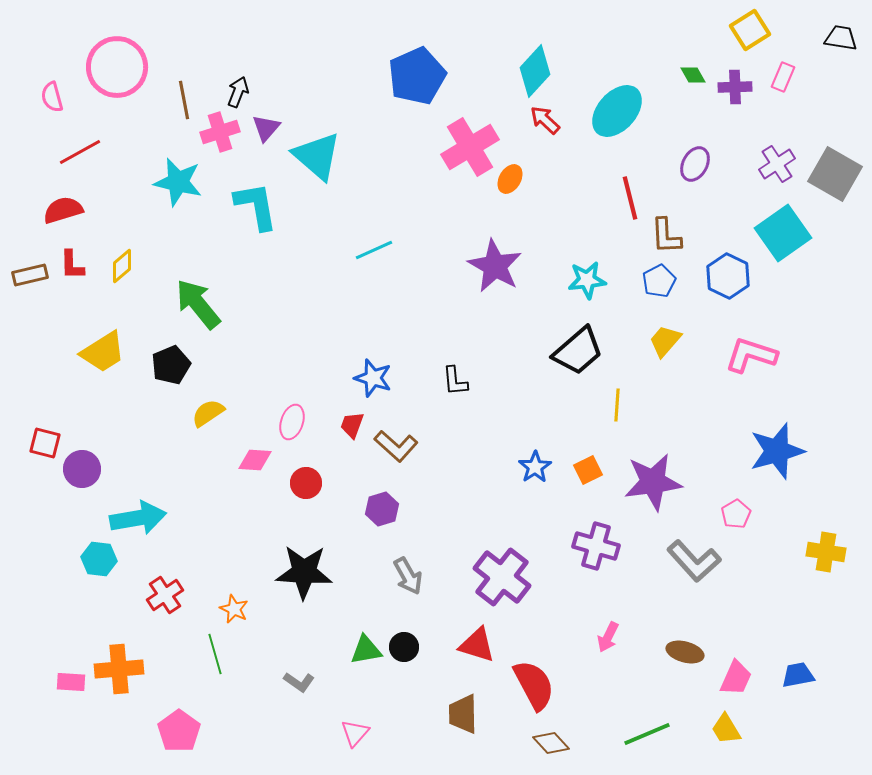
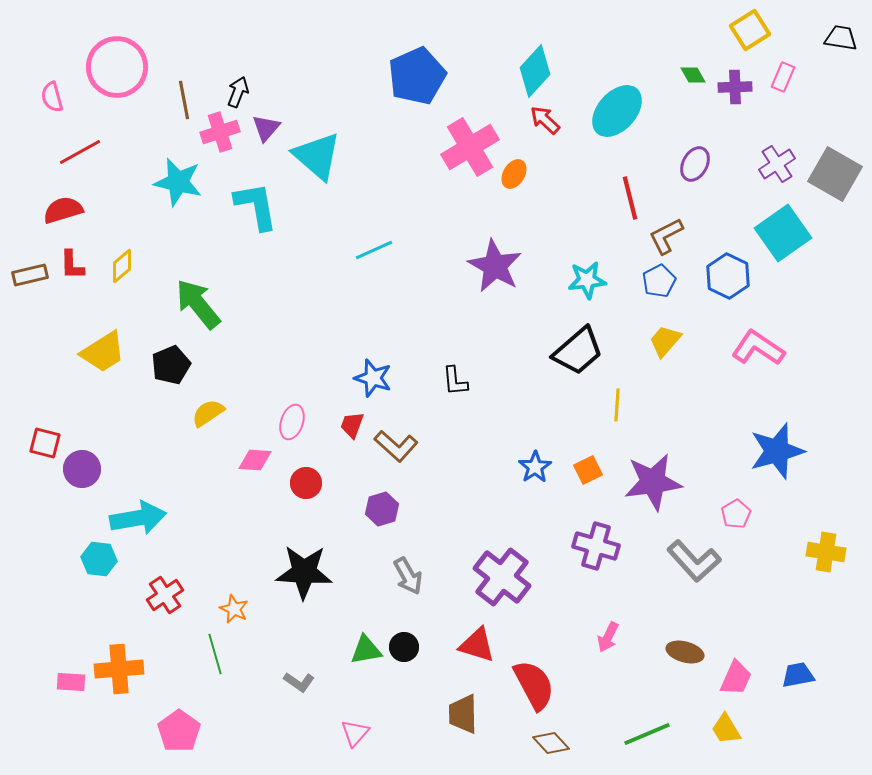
orange ellipse at (510, 179): moved 4 px right, 5 px up
brown L-shape at (666, 236): rotated 66 degrees clockwise
pink L-shape at (751, 355): moved 7 px right, 7 px up; rotated 16 degrees clockwise
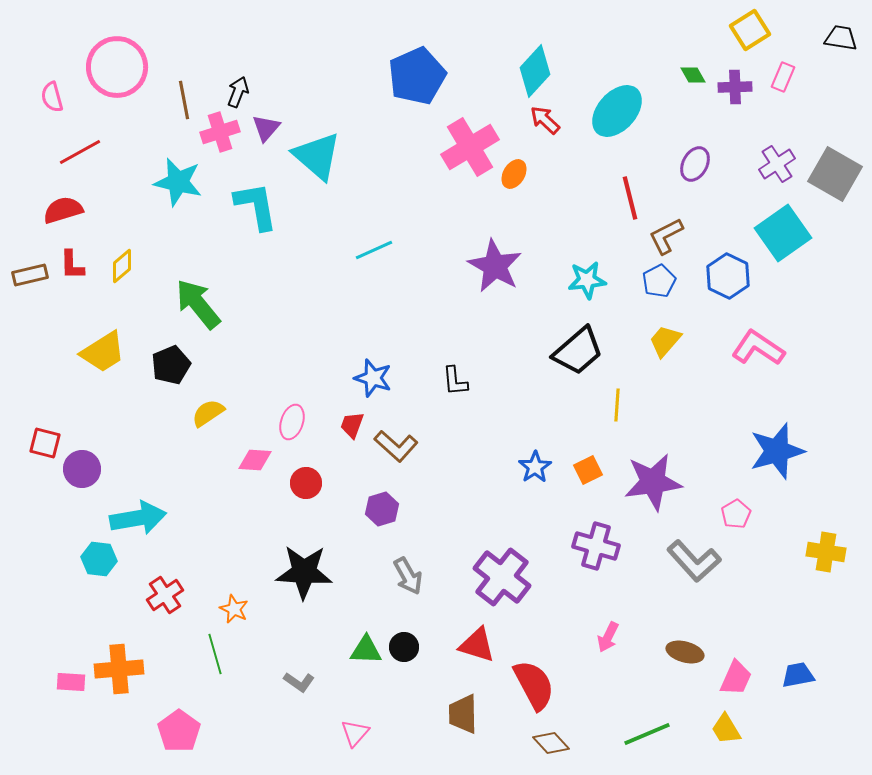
green triangle at (366, 650): rotated 12 degrees clockwise
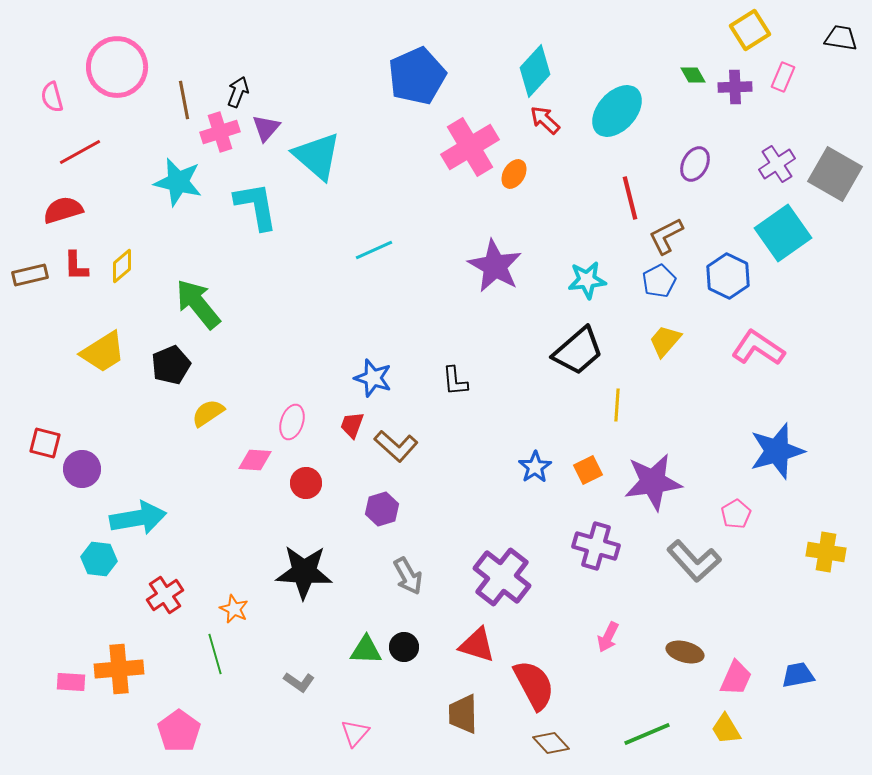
red L-shape at (72, 265): moved 4 px right, 1 px down
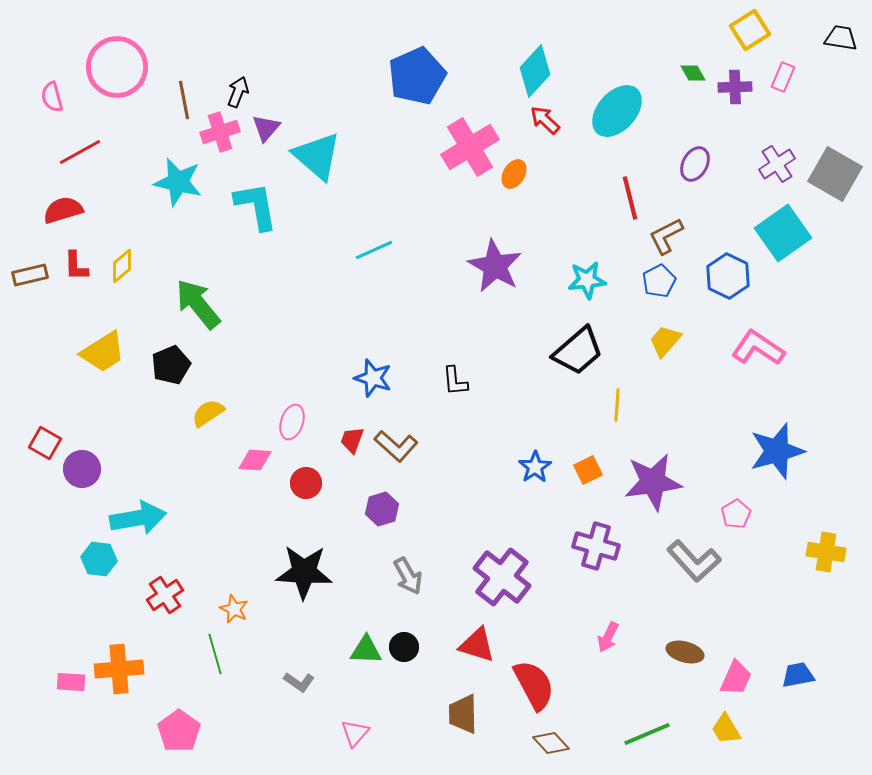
green diamond at (693, 75): moved 2 px up
red trapezoid at (352, 425): moved 15 px down
red square at (45, 443): rotated 16 degrees clockwise
